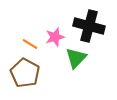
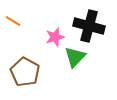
orange line: moved 17 px left, 23 px up
green triangle: moved 1 px left, 1 px up
brown pentagon: moved 1 px up
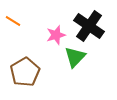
black cross: rotated 20 degrees clockwise
pink star: moved 1 px right, 2 px up
brown pentagon: rotated 12 degrees clockwise
